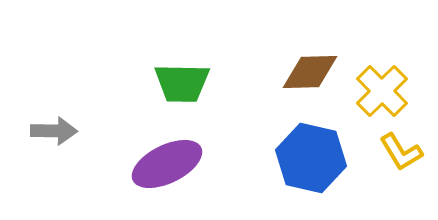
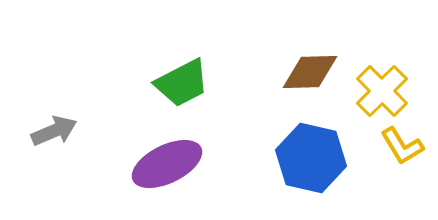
green trapezoid: rotated 28 degrees counterclockwise
gray arrow: rotated 24 degrees counterclockwise
yellow L-shape: moved 1 px right, 6 px up
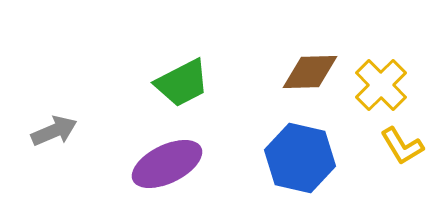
yellow cross: moved 1 px left, 6 px up
blue hexagon: moved 11 px left
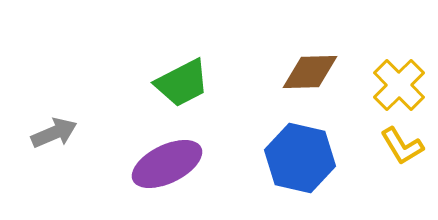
yellow cross: moved 18 px right
gray arrow: moved 2 px down
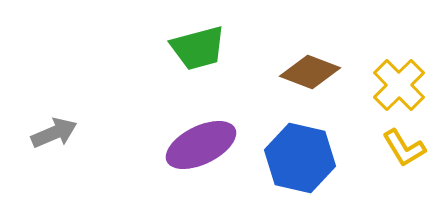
brown diamond: rotated 22 degrees clockwise
green trapezoid: moved 16 px right, 35 px up; rotated 12 degrees clockwise
yellow L-shape: moved 2 px right, 2 px down
purple ellipse: moved 34 px right, 19 px up
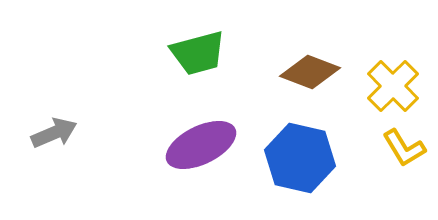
green trapezoid: moved 5 px down
yellow cross: moved 6 px left, 1 px down
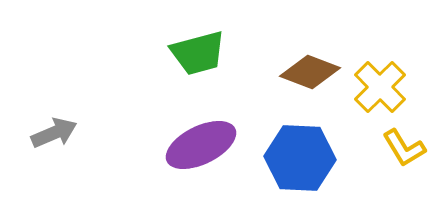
yellow cross: moved 13 px left, 1 px down
blue hexagon: rotated 10 degrees counterclockwise
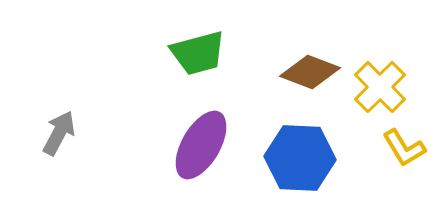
gray arrow: moved 5 px right; rotated 39 degrees counterclockwise
purple ellipse: rotated 34 degrees counterclockwise
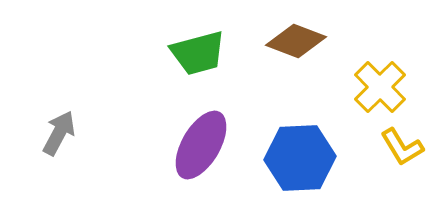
brown diamond: moved 14 px left, 31 px up
yellow L-shape: moved 2 px left, 1 px up
blue hexagon: rotated 6 degrees counterclockwise
